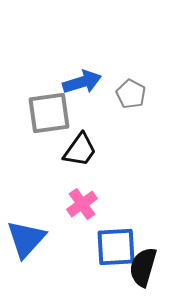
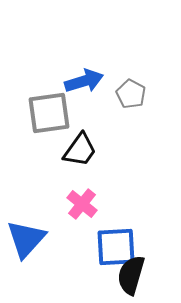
blue arrow: moved 2 px right, 1 px up
pink cross: rotated 16 degrees counterclockwise
black semicircle: moved 12 px left, 8 px down
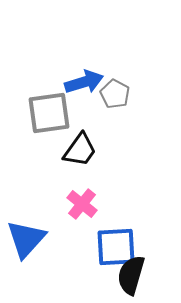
blue arrow: moved 1 px down
gray pentagon: moved 16 px left
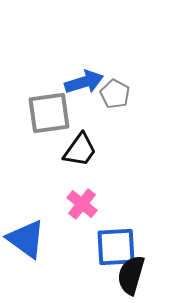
blue triangle: rotated 36 degrees counterclockwise
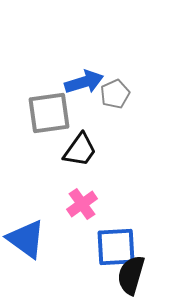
gray pentagon: rotated 20 degrees clockwise
pink cross: rotated 16 degrees clockwise
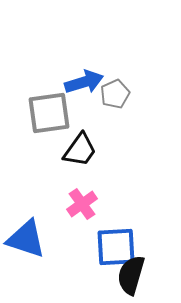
blue triangle: rotated 18 degrees counterclockwise
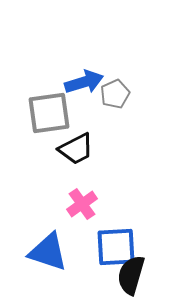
black trapezoid: moved 4 px left, 1 px up; rotated 27 degrees clockwise
blue triangle: moved 22 px right, 13 px down
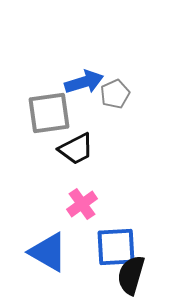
blue triangle: rotated 12 degrees clockwise
